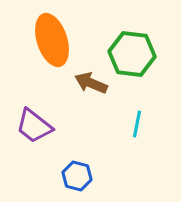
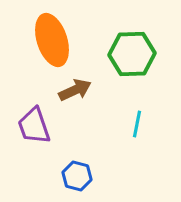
green hexagon: rotated 9 degrees counterclockwise
brown arrow: moved 16 px left, 7 px down; rotated 132 degrees clockwise
purple trapezoid: rotated 33 degrees clockwise
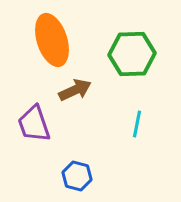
purple trapezoid: moved 2 px up
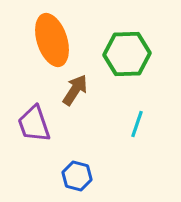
green hexagon: moved 5 px left
brown arrow: rotated 32 degrees counterclockwise
cyan line: rotated 8 degrees clockwise
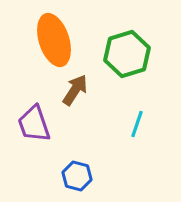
orange ellipse: moved 2 px right
green hexagon: rotated 15 degrees counterclockwise
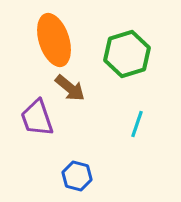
brown arrow: moved 5 px left, 2 px up; rotated 96 degrees clockwise
purple trapezoid: moved 3 px right, 6 px up
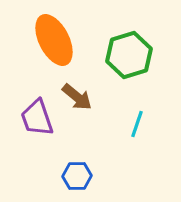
orange ellipse: rotated 9 degrees counterclockwise
green hexagon: moved 2 px right, 1 px down
brown arrow: moved 7 px right, 9 px down
blue hexagon: rotated 16 degrees counterclockwise
